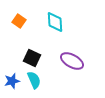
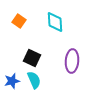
purple ellipse: rotated 65 degrees clockwise
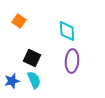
cyan diamond: moved 12 px right, 9 px down
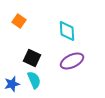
purple ellipse: rotated 60 degrees clockwise
blue star: moved 3 px down
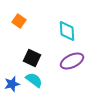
cyan semicircle: rotated 30 degrees counterclockwise
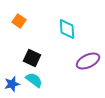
cyan diamond: moved 2 px up
purple ellipse: moved 16 px right
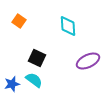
cyan diamond: moved 1 px right, 3 px up
black square: moved 5 px right
